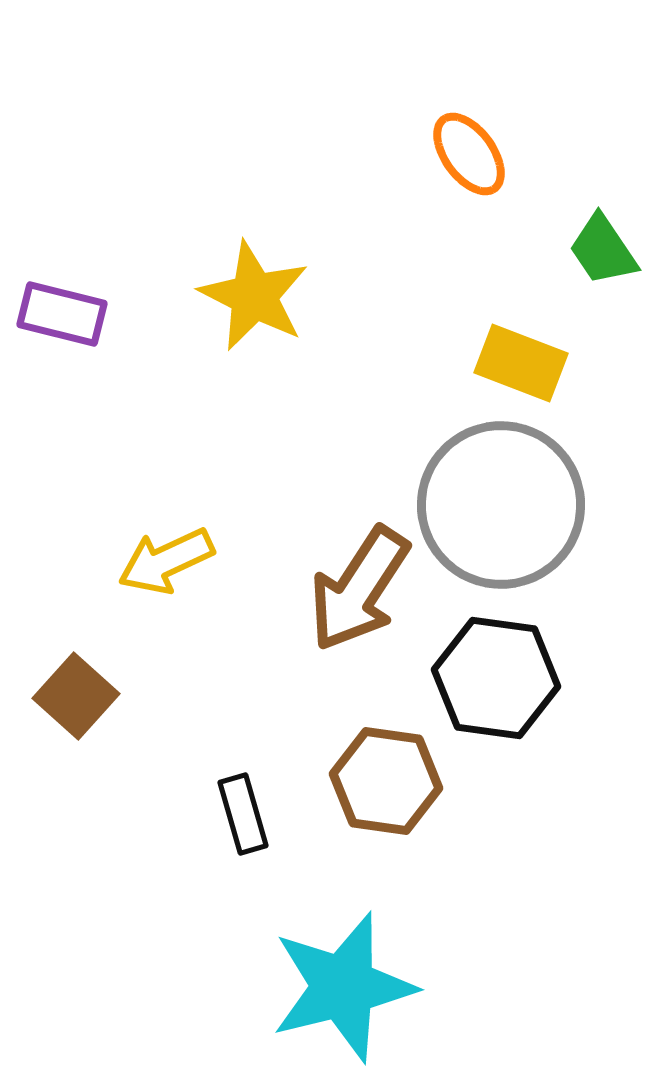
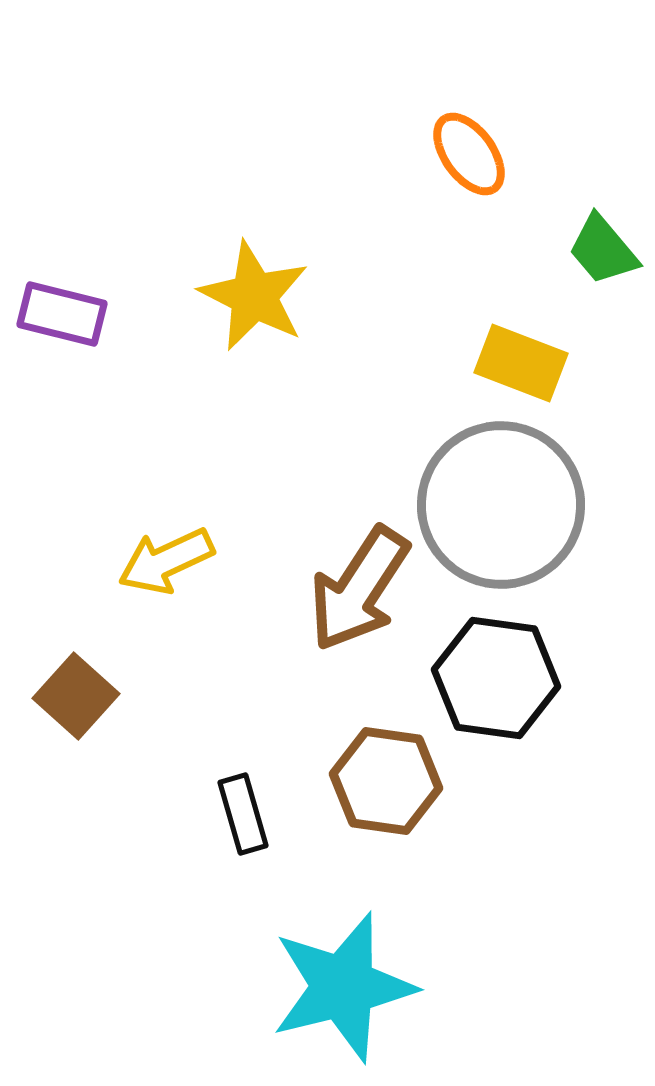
green trapezoid: rotated 6 degrees counterclockwise
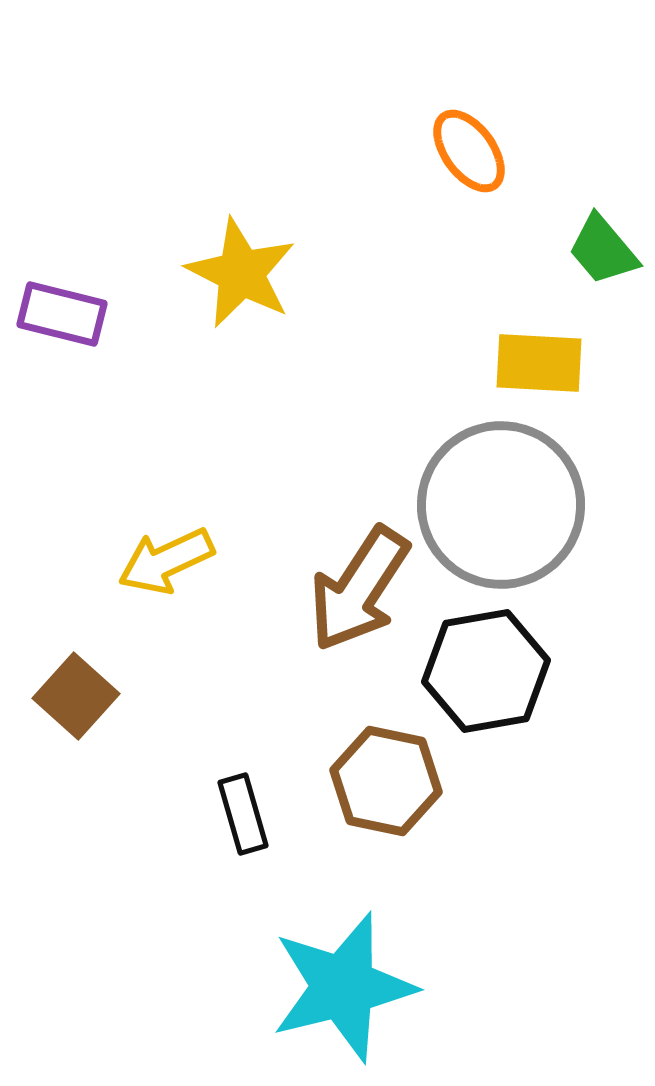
orange ellipse: moved 3 px up
yellow star: moved 13 px left, 23 px up
yellow rectangle: moved 18 px right; rotated 18 degrees counterclockwise
black hexagon: moved 10 px left, 7 px up; rotated 18 degrees counterclockwise
brown hexagon: rotated 4 degrees clockwise
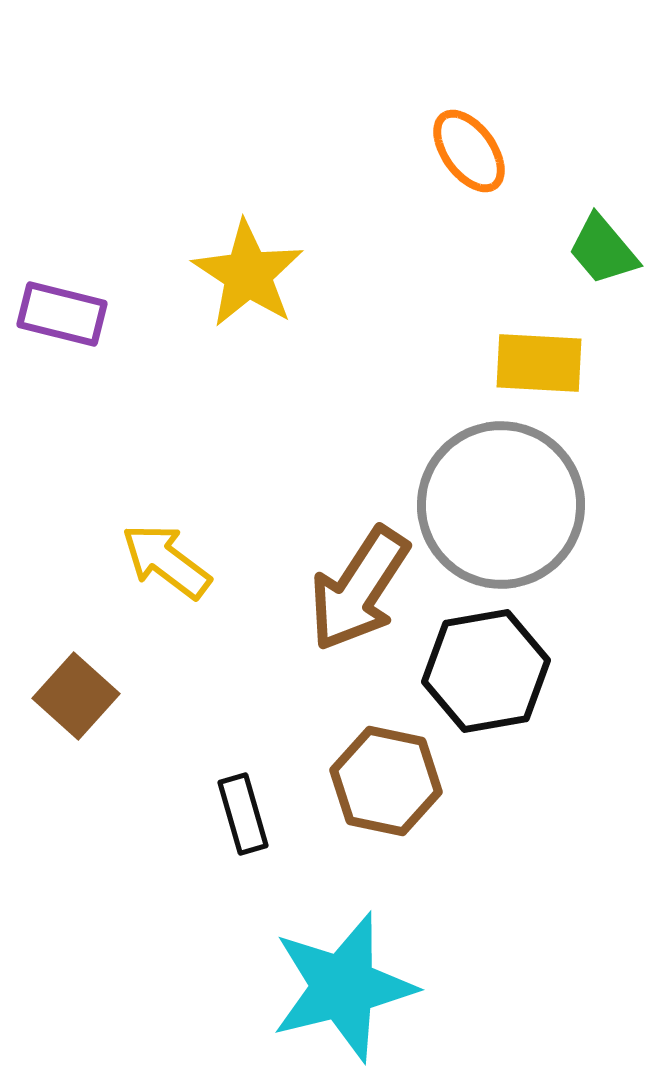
yellow star: moved 7 px right, 1 px down; rotated 6 degrees clockwise
yellow arrow: rotated 62 degrees clockwise
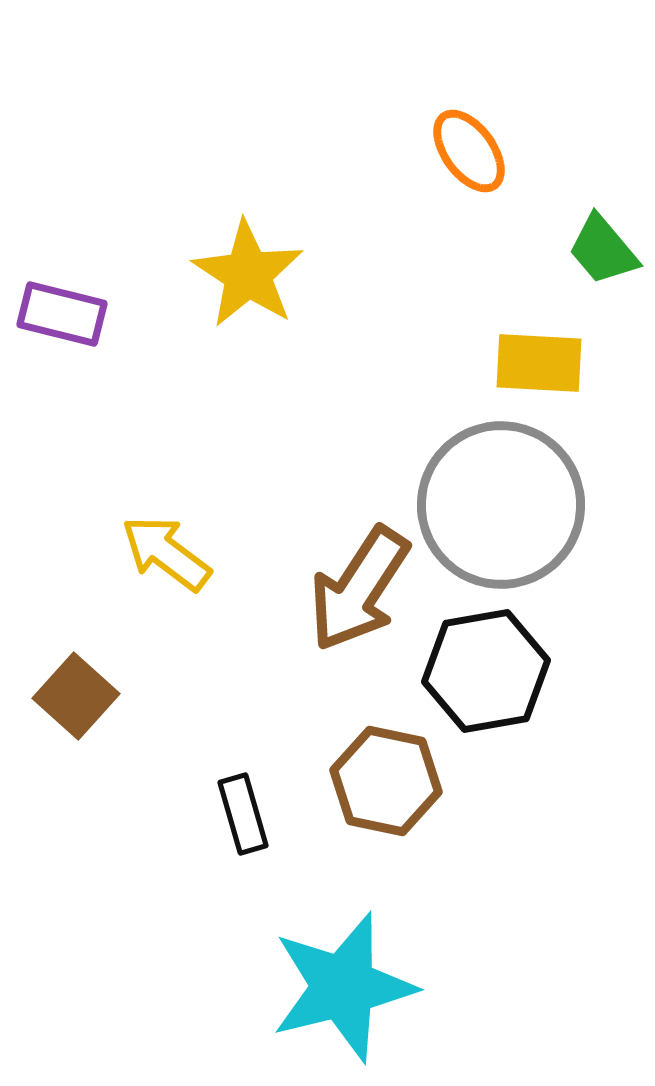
yellow arrow: moved 8 px up
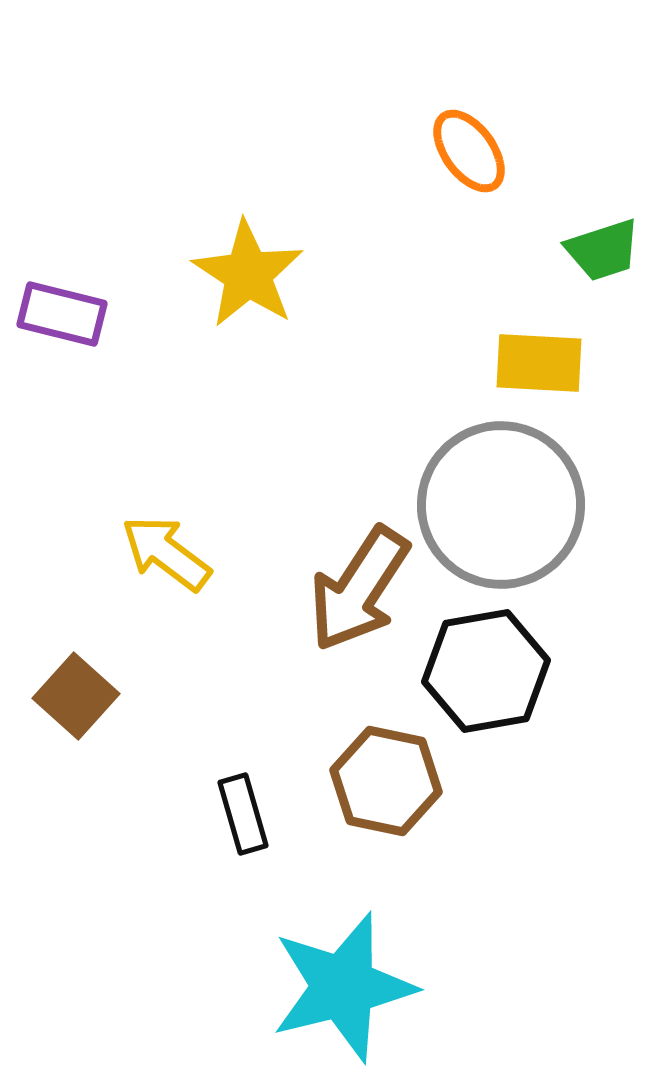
green trapezoid: rotated 68 degrees counterclockwise
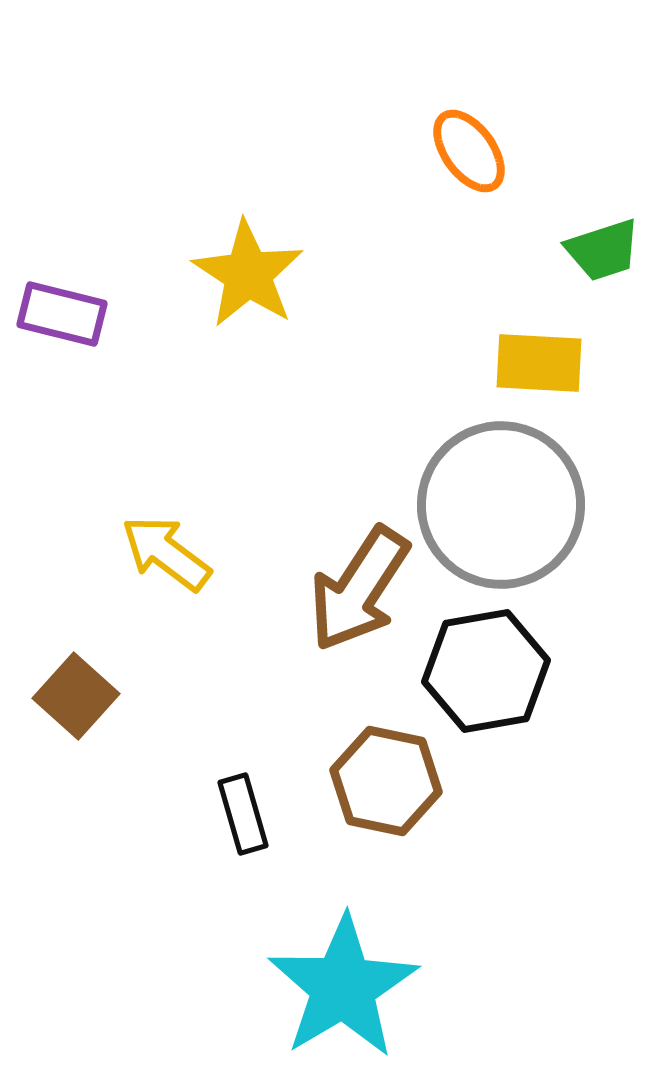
cyan star: rotated 17 degrees counterclockwise
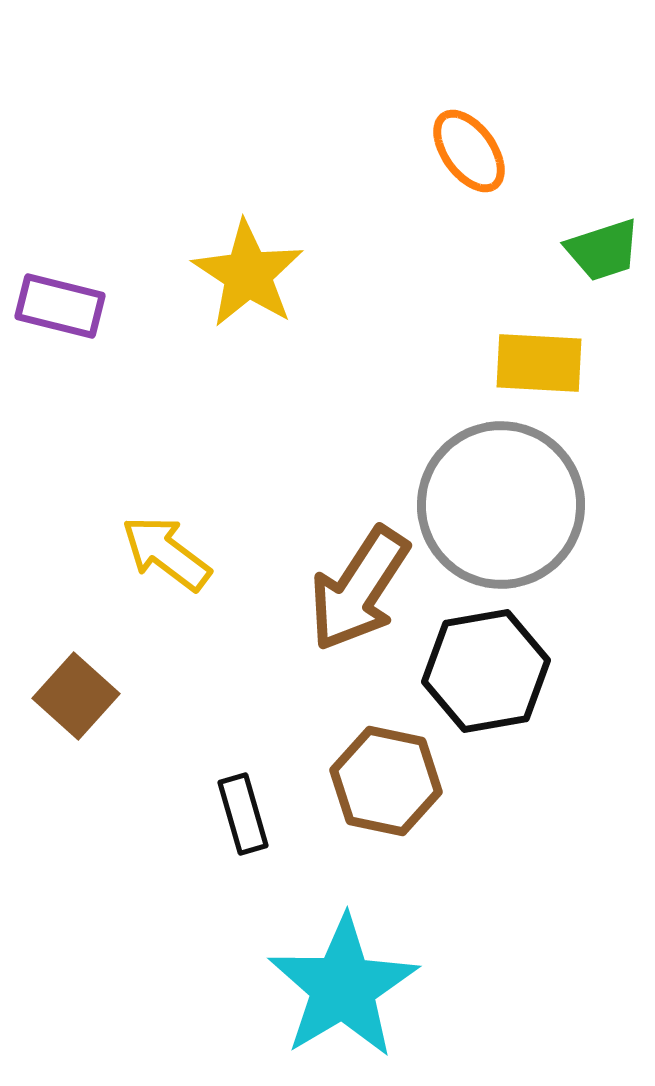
purple rectangle: moved 2 px left, 8 px up
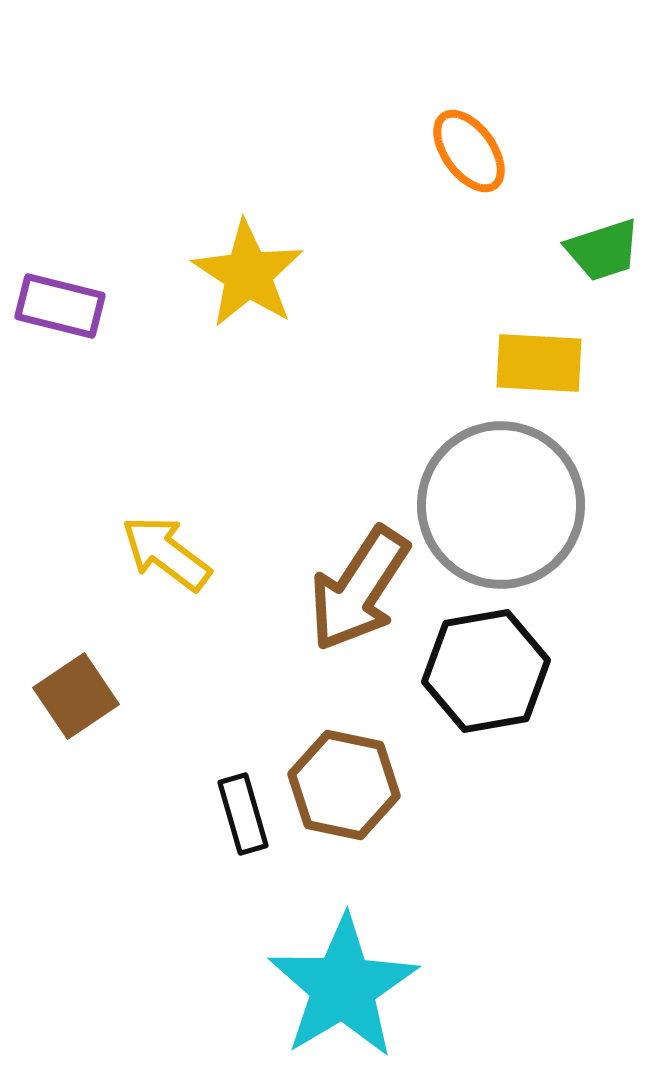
brown square: rotated 14 degrees clockwise
brown hexagon: moved 42 px left, 4 px down
